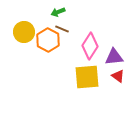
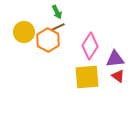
green arrow: moved 1 px left; rotated 96 degrees counterclockwise
brown line: moved 4 px left, 2 px up; rotated 48 degrees counterclockwise
purple triangle: moved 1 px right, 2 px down
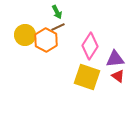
yellow circle: moved 1 px right, 3 px down
orange hexagon: moved 2 px left
yellow square: rotated 24 degrees clockwise
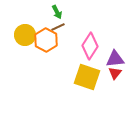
red triangle: moved 3 px left, 3 px up; rotated 32 degrees clockwise
